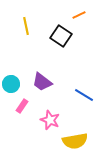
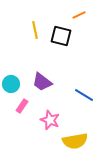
yellow line: moved 9 px right, 4 px down
black square: rotated 20 degrees counterclockwise
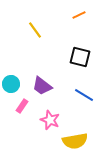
yellow line: rotated 24 degrees counterclockwise
black square: moved 19 px right, 21 px down
purple trapezoid: moved 4 px down
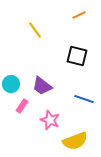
black square: moved 3 px left, 1 px up
blue line: moved 4 px down; rotated 12 degrees counterclockwise
yellow semicircle: rotated 10 degrees counterclockwise
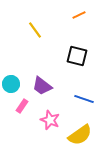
yellow semicircle: moved 5 px right, 6 px up; rotated 15 degrees counterclockwise
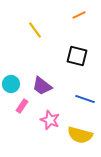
blue line: moved 1 px right
yellow semicircle: rotated 50 degrees clockwise
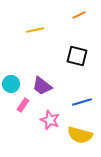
yellow line: rotated 66 degrees counterclockwise
blue line: moved 3 px left, 3 px down; rotated 36 degrees counterclockwise
pink rectangle: moved 1 px right, 1 px up
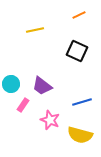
black square: moved 5 px up; rotated 10 degrees clockwise
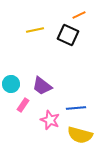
black square: moved 9 px left, 16 px up
blue line: moved 6 px left, 6 px down; rotated 12 degrees clockwise
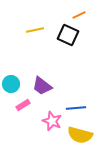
pink rectangle: rotated 24 degrees clockwise
pink star: moved 2 px right, 1 px down
